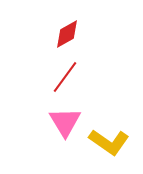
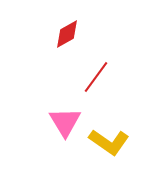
red line: moved 31 px right
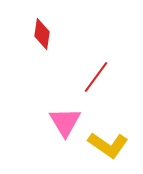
red diamond: moved 25 px left; rotated 52 degrees counterclockwise
yellow L-shape: moved 1 px left, 3 px down
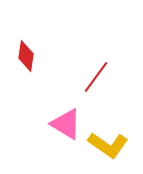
red diamond: moved 16 px left, 22 px down
pink triangle: moved 1 px right, 2 px down; rotated 28 degrees counterclockwise
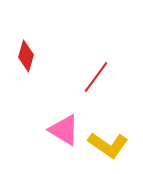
red diamond: rotated 8 degrees clockwise
pink triangle: moved 2 px left, 6 px down
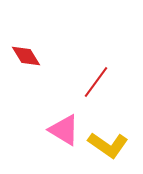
red diamond: rotated 48 degrees counterclockwise
red line: moved 5 px down
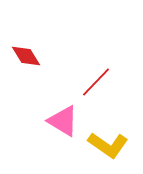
red line: rotated 8 degrees clockwise
pink triangle: moved 1 px left, 9 px up
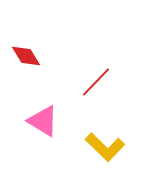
pink triangle: moved 20 px left
yellow L-shape: moved 3 px left, 2 px down; rotated 9 degrees clockwise
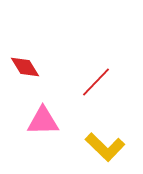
red diamond: moved 1 px left, 11 px down
pink triangle: rotated 32 degrees counterclockwise
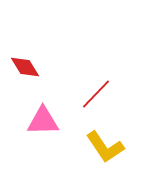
red line: moved 12 px down
yellow L-shape: rotated 12 degrees clockwise
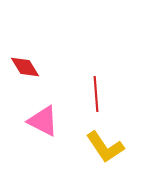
red line: rotated 48 degrees counterclockwise
pink triangle: rotated 28 degrees clockwise
